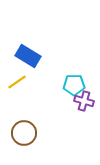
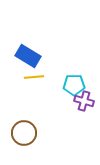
yellow line: moved 17 px right, 5 px up; rotated 30 degrees clockwise
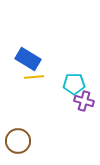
blue rectangle: moved 3 px down
cyan pentagon: moved 1 px up
brown circle: moved 6 px left, 8 px down
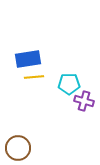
blue rectangle: rotated 40 degrees counterclockwise
cyan pentagon: moved 5 px left
brown circle: moved 7 px down
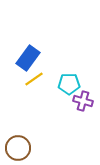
blue rectangle: moved 1 px up; rotated 45 degrees counterclockwise
yellow line: moved 2 px down; rotated 30 degrees counterclockwise
purple cross: moved 1 px left
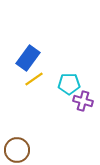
brown circle: moved 1 px left, 2 px down
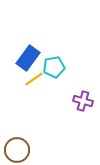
cyan pentagon: moved 15 px left, 17 px up; rotated 10 degrees counterclockwise
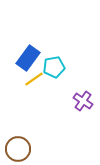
purple cross: rotated 18 degrees clockwise
brown circle: moved 1 px right, 1 px up
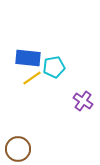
blue rectangle: rotated 60 degrees clockwise
yellow line: moved 2 px left, 1 px up
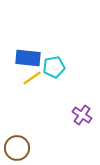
purple cross: moved 1 px left, 14 px down
brown circle: moved 1 px left, 1 px up
